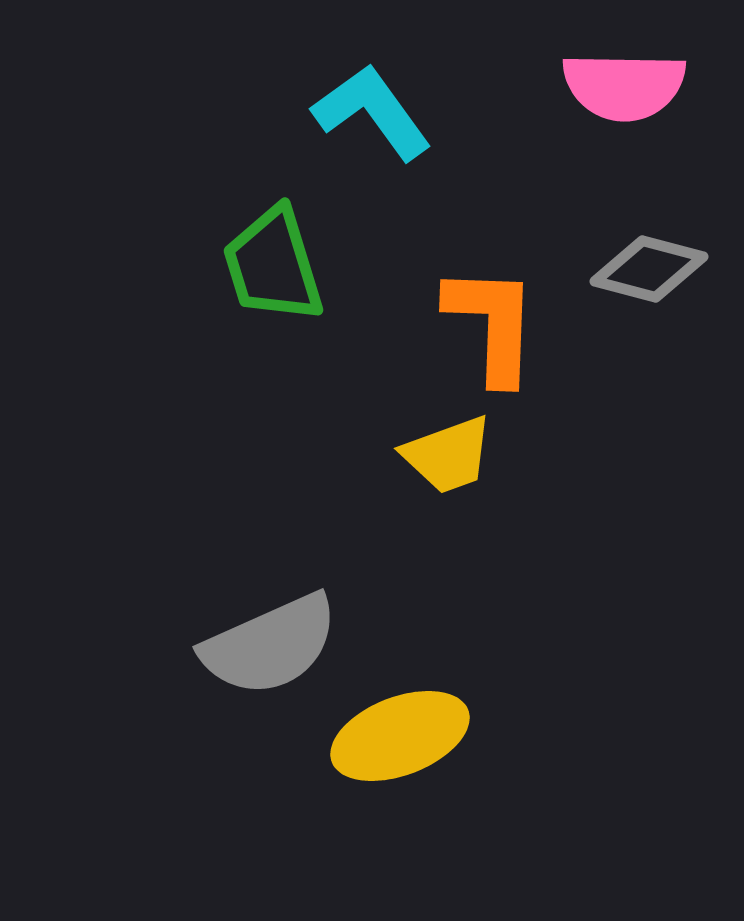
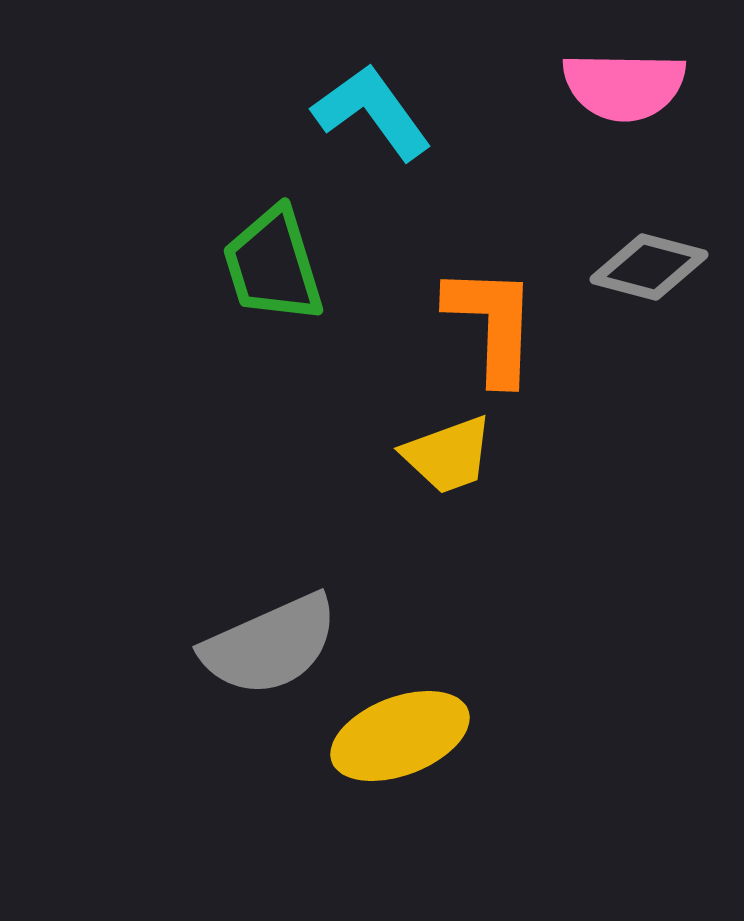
gray diamond: moved 2 px up
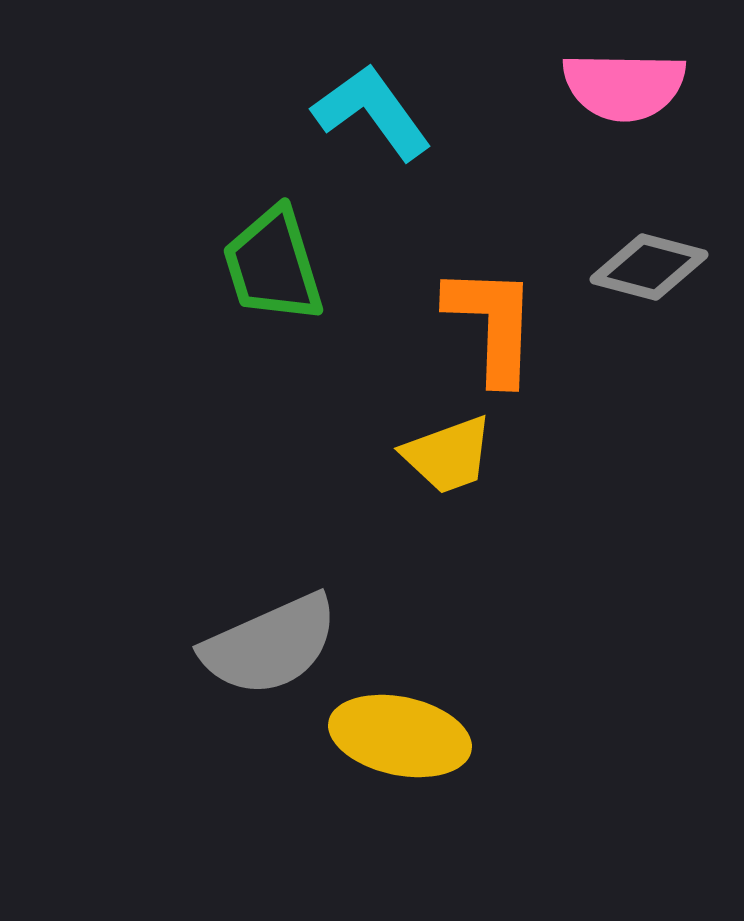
yellow ellipse: rotated 33 degrees clockwise
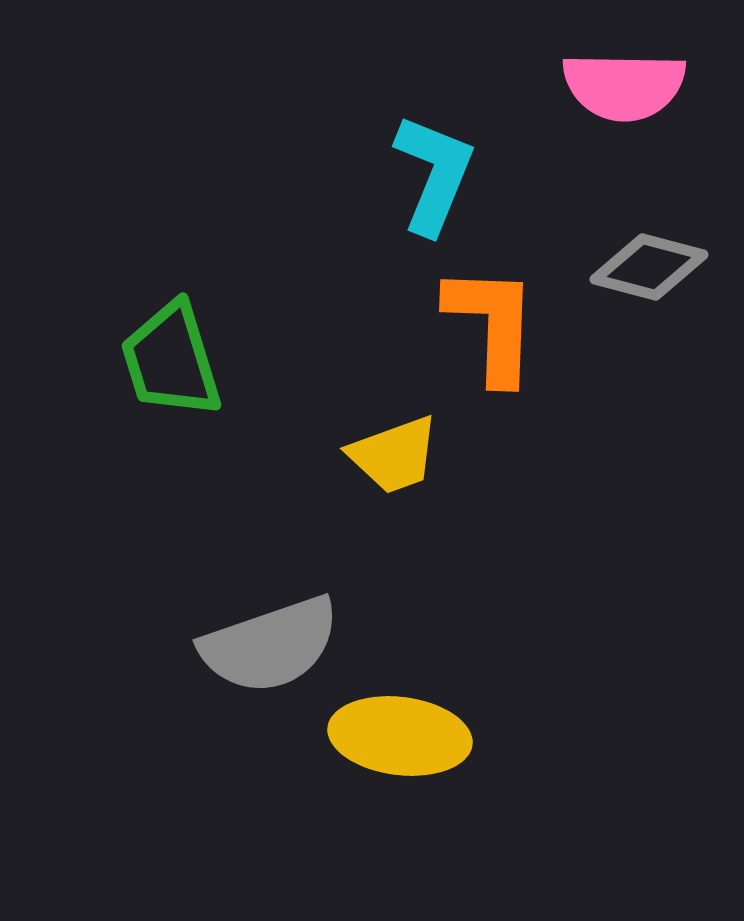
cyan L-shape: moved 62 px right, 62 px down; rotated 58 degrees clockwise
green trapezoid: moved 102 px left, 95 px down
yellow trapezoid: moved 54 px left
gray semicircle: rotated 5 degrees clockwise
yellow ellipse: rotated 5 degrees counterclockwise
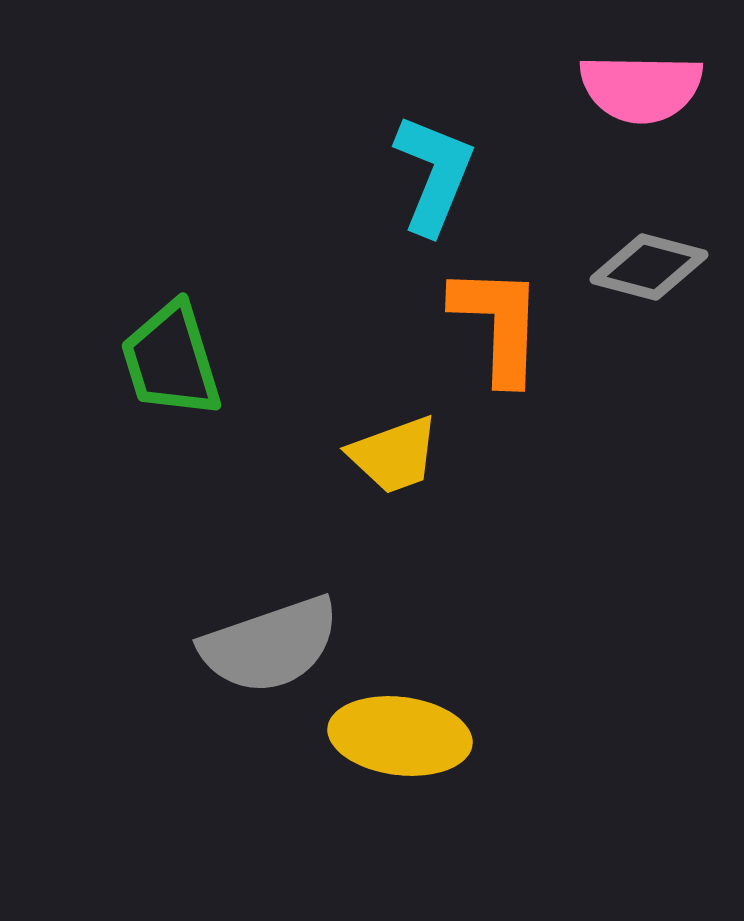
pink semicircle: moved 17 px right, 2 px down
orange L-shape: moved 6 px right
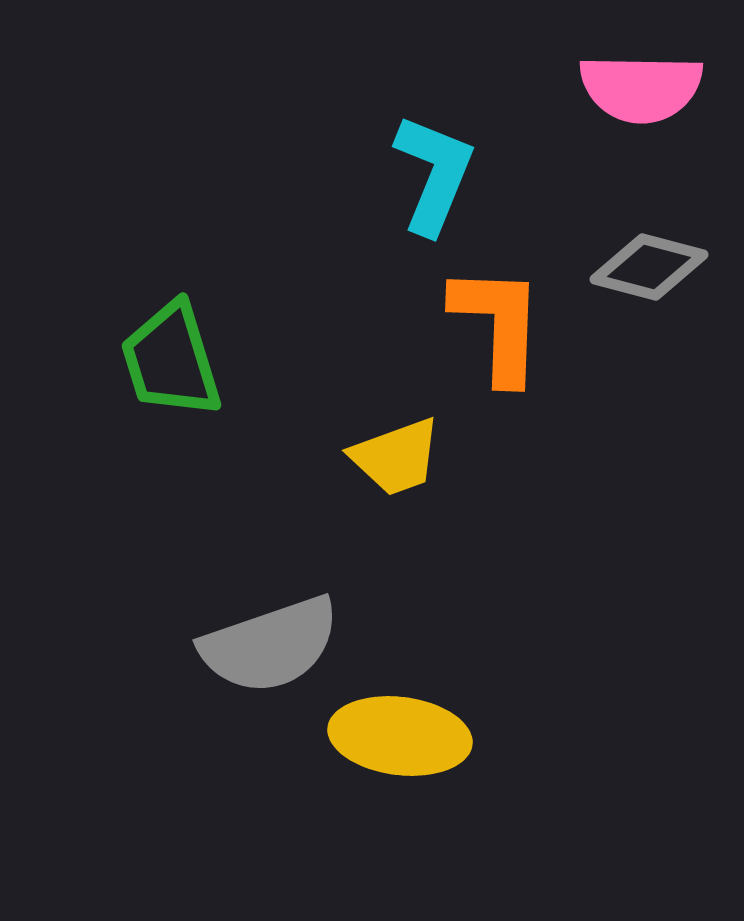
yellow trapezoid: moved 2 px right, 2 px down
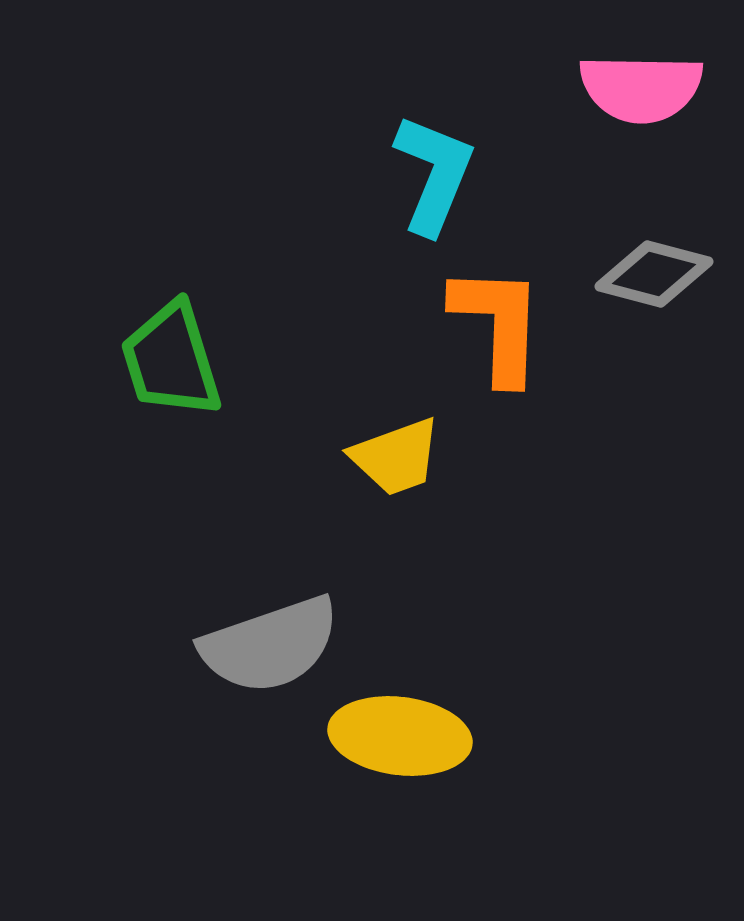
gray diamond: moved 5 px right, 7 px down
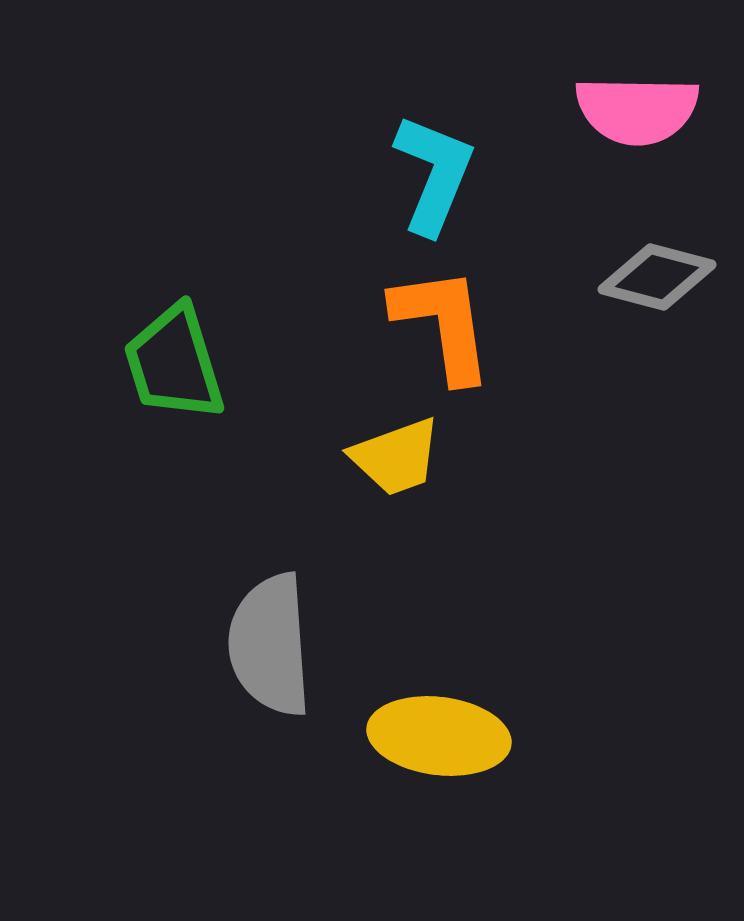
pink semicircle: moved 4 px left, 22 px down
gray diamond: moved 3 px right, 3 px down
orange L-shape: moved 55 px left; rotated 10 degrees counterclockwise
green trapezoid: moved 3 px right, 3 px down
gray semicircle: rotated 105 degrees clockwise
yellow ellipse: moved 39 px right
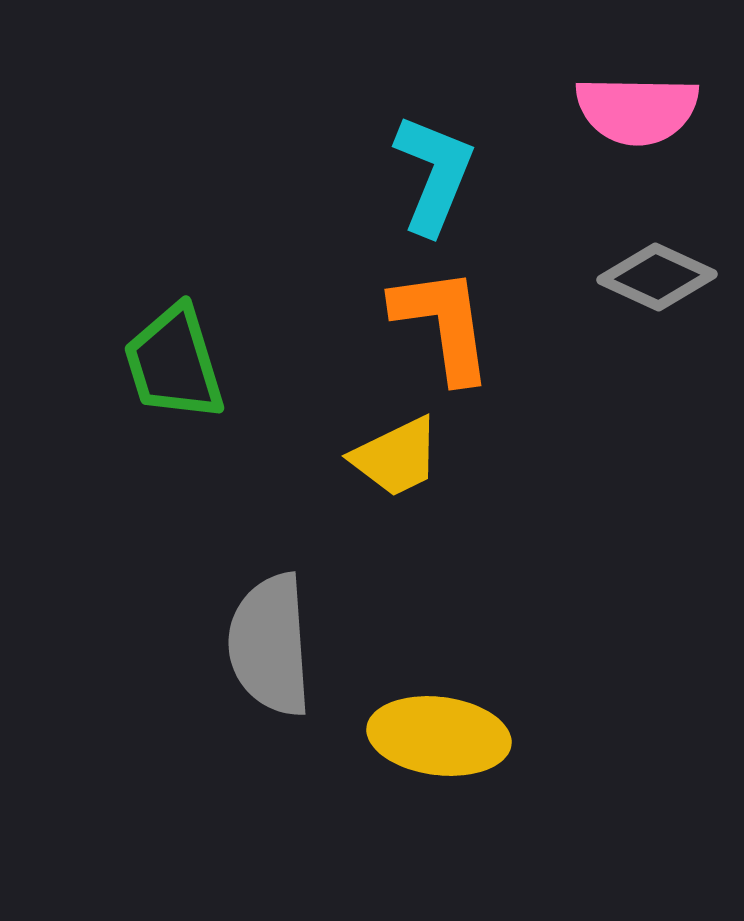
gray diamond: rotated 10 degrees clockwise
yellow trapezoid: rotated 6 degrees counterclockwise
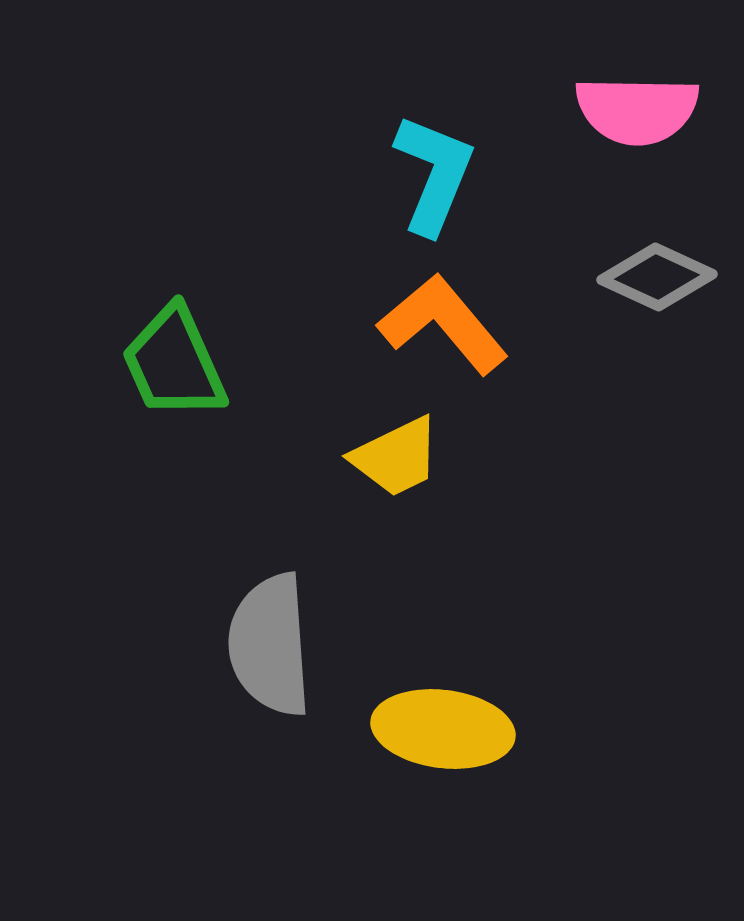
orange L-shape: rotated 32 degrees counterclockwise
green trapezoid: rotated 7 degrees counterclockwise
yellow ellipse: moved 4 px right, 7 px up
